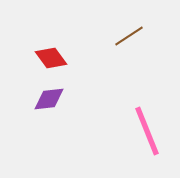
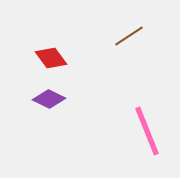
purple diamond: rotated 32 degrees clockwise
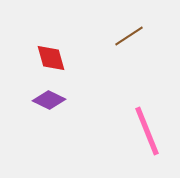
red diamond: rotated 20 degrees clockwise
purple diamond: moved 1 px down
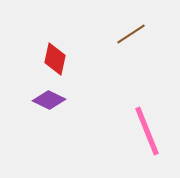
brown line: moved 2 px right, 2 px up
red diamond: moved 4 px right, 1 px down; rotated 28 degrees clockwise
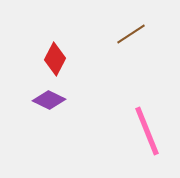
red diamond: rotated 16 degrees clockwise
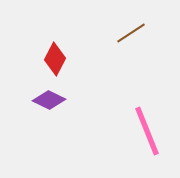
brown line: moved 1 px up
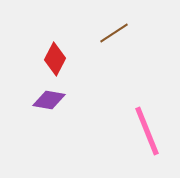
brown line: moved 17 px left
purple diamond: rotated 16 degrees counterclockwise
